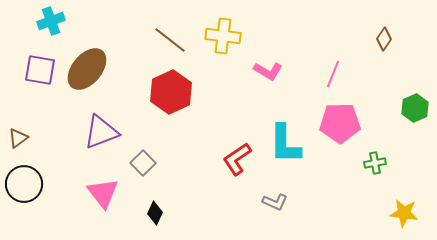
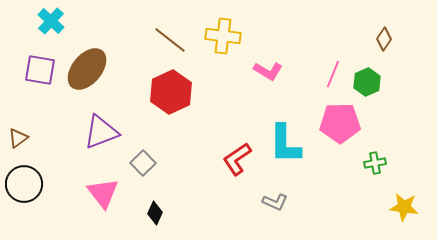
cyan cross: rotated 28 degrees counterclockwise
green hexagon: moved 48 px left, 26 px up
yellow star: moved 6 px up
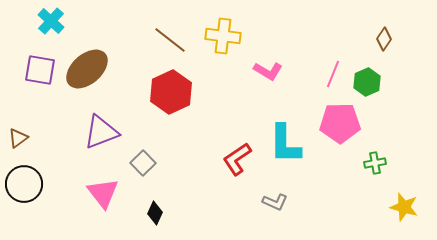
brown ellipse: rotated 9 degrees clockwise
yellow star: rotated 8 degrees clockwise
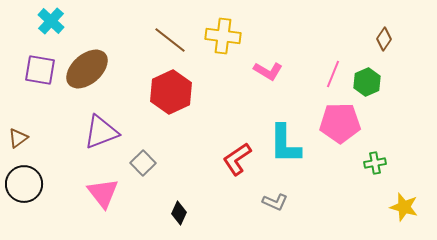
black diamond: moved 24 px right
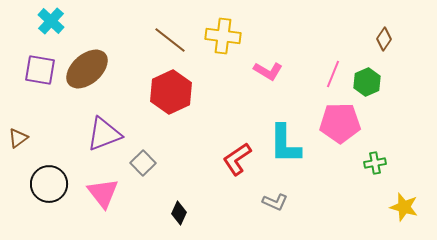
purple triangle: moved 3 px right, 2 px down
black circle: moved 25 px right
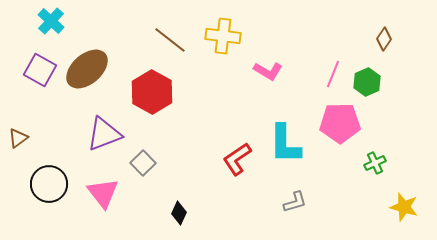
purple square: rotated 20 degrees clockwise
red hexagon: moved 19 px left; rotated 6 degrees counterclockwise
green cross: rotated 15 degrees counterclockwise
gray L-shape: moved 20 px right; rotated 40 degrees counterclockwise
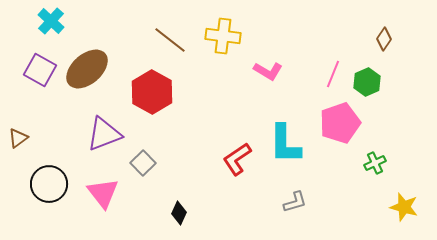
pink pentagon: rotated 18 degrees counterclockwise
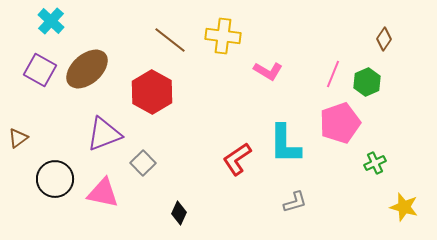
black circle: moved 6 px right, 5 px up
pink triangle: rotated 40 degrees counterclockwise
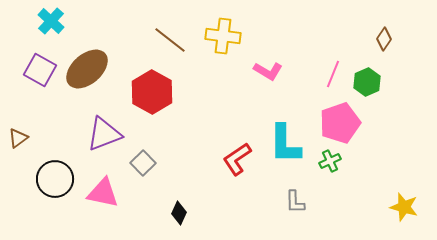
green cross: moved 45 px left, 2 px up
gray L-shape: rotated 105 degrees clockwise
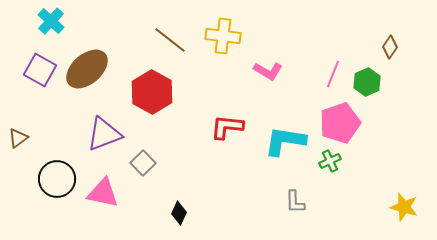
brown diamond: moved 6 px right, 8 px down
cyan L-shape: moved 3 px up; rotated 99 degrees clockwise
red L-shape: moved 10 px left, 32 px up; rotated 40 degrees clockwise
black circle: moved 2 px right
